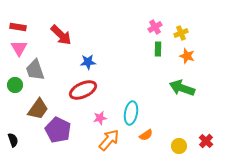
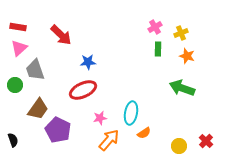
pink triangle: rotated 18 degrees clockwise
orange semicircle: moved 2 px left, 2 px up
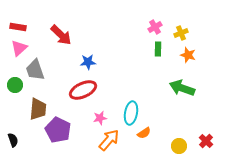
orange star: moved 1 px right, 1 px up
brown trapezoid: rotated 30 degrees counterclockwise
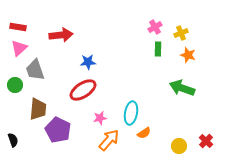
red arrow: rotated 50 degrees counterclockwise
red ellipse: rotated 8 degrees counterclockwise
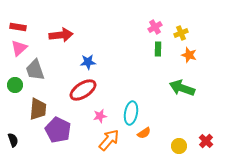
orange star: moved 1 px right
pink star: moved 2 px up
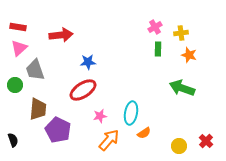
yellow cross: rotated 16 degrees clockwise
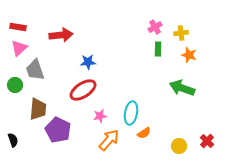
red cross: moved 1 px right
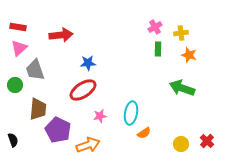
blue star: moved 1 px down
orange arrow: moved 21 px left, 5 px down; rotated 30 degrees clockwise
yellow circle: moved 2 px right, 2 px up
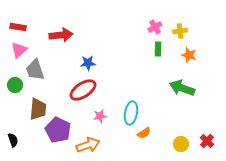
yellow cross: moved 1 px left, 2 px up
pink triangle: moved 2 px down
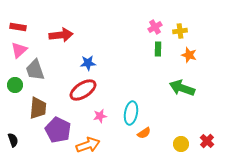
brown trapezoid: moved 1 px up
